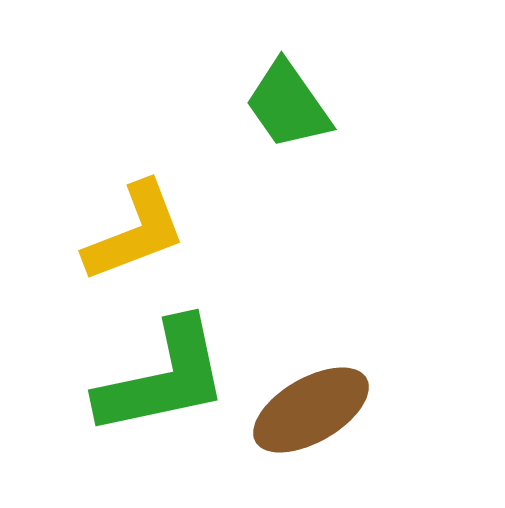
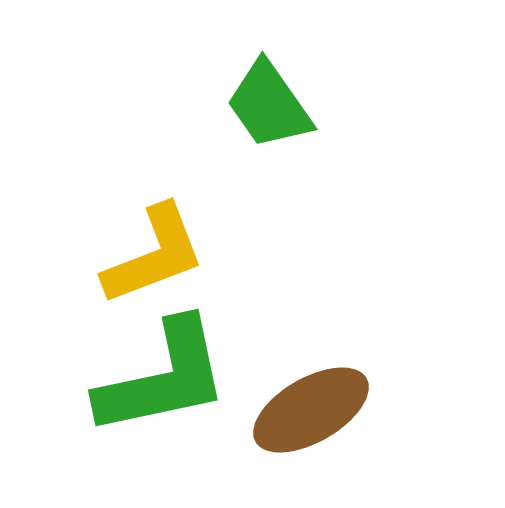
green trapezoid: moved 19 px left
yellow L-shape: moved 19 px right, 23 px down
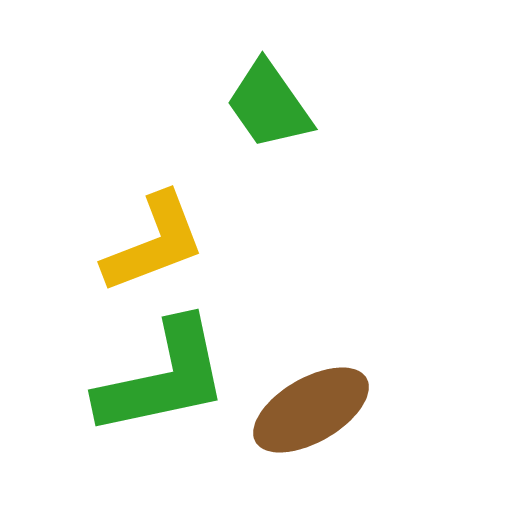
yellow L-shape: moved 12 px up
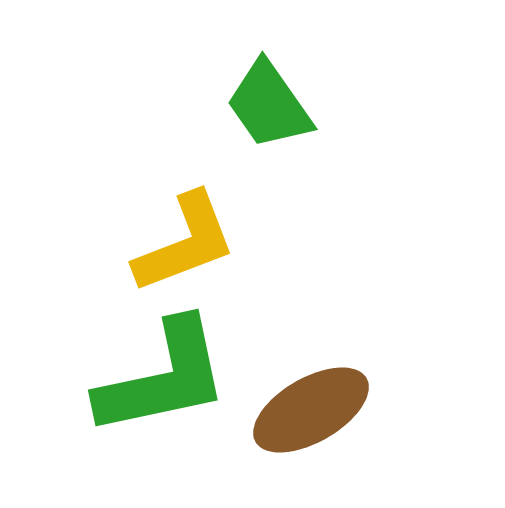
yellow L-shape: moved 31 px right
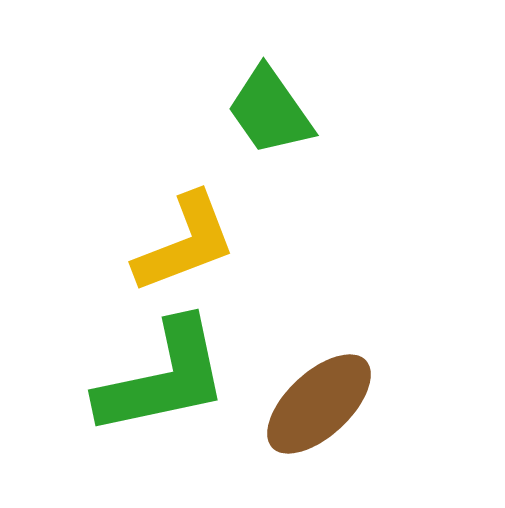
green trapezoid: moved 1 px right, 6 px down
brown ellipse: moved 8 px right, 6 px up; rotated 13 degrees counterclockwise
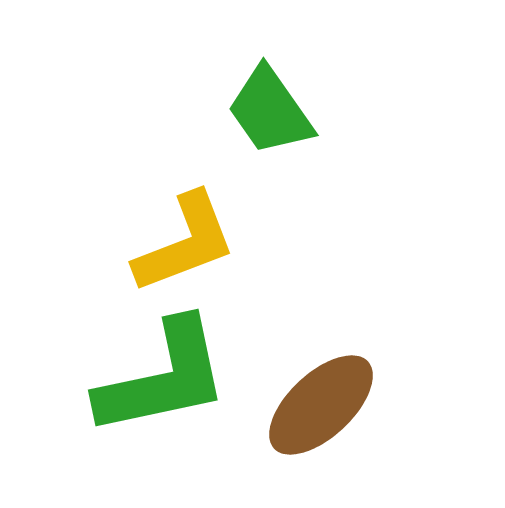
brown ellipse: moved 2 px right, 1 px down
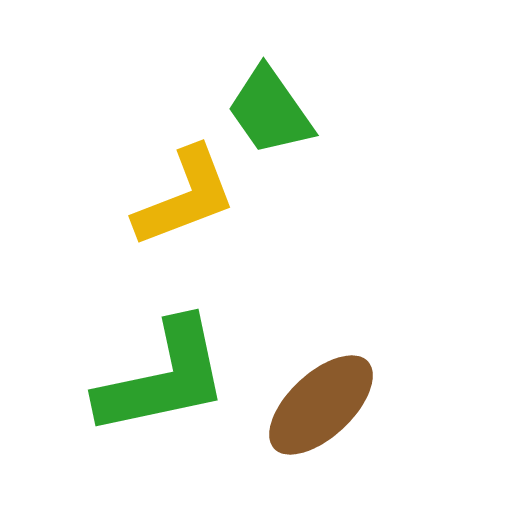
yellow L-shape: moved 46 px up
